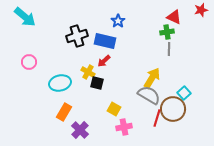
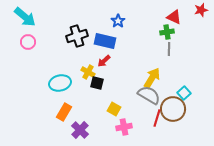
pink circle: moved 1 px left, 20 px up
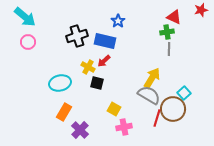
yellow cross: moved 5 px up
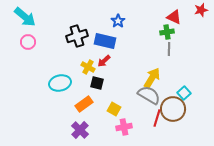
orange rectangle: moved 20 px right, 8 px up; rotated 24 degrees clockwise
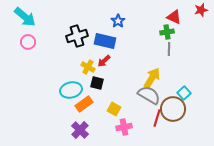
cyan ellipse: moved 11 px right, 7 px down
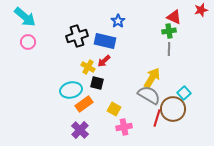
green cross: moved 2 px right, 1 px up
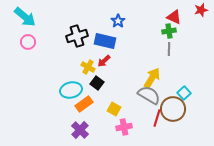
black square: rotated 24 degrees clockwise
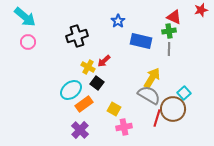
blue rectangle: moved 36 px right
cyan ellipse: rotated 25 degrees counterclockwise
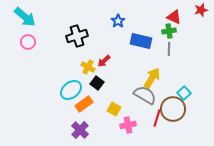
gray semicircle: moved 4 px left
pink cross: moved 4 px right, 2 px up
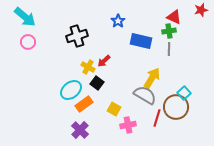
brown circle: moved 3 px right, 2 px up
